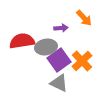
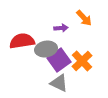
gray ellipse: moved 2 px down
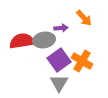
gray ellipse: moved 2 px left, 9 px up
orange cross: rotated 15 degrees counterclockwise
gray triangle: rotated 36 degrees clockwise
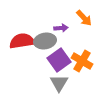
gray ellipse: moved 1 px right, 1 px down
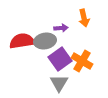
orange arrow: rotated 30 degrees clockwise
purple square: moved 1 px right, 1 px up
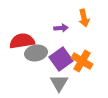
gray ellipse: moved 9 px left, 12 px down
purple square: moved 1 px right
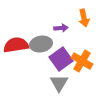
red semicircle: moved 6 px left, 4 px down
gray ellipse: moved 5 px right, 9 px up
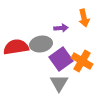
red semicircle: moved 2 px down
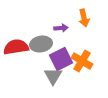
purple square: rotated 10 degrees clockwise
gray triangle: moved 6 px left, 7 px up
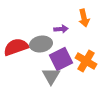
purple arrow: moved 1 px down
red semicircle: rotated 10 degrees counterclockwise
orange cross: moved 4 px right
gray triangle: moved 2 px left
